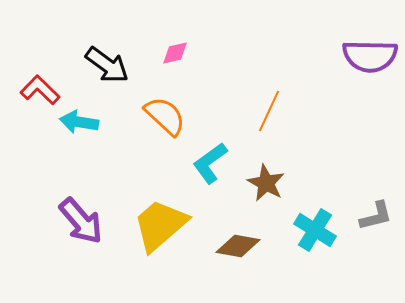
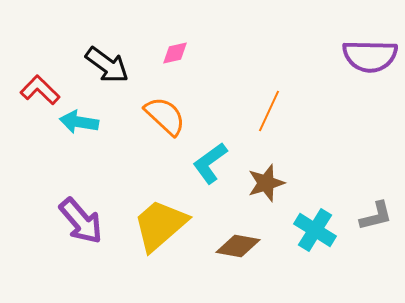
brown star: rotated 27 degrees clockwise
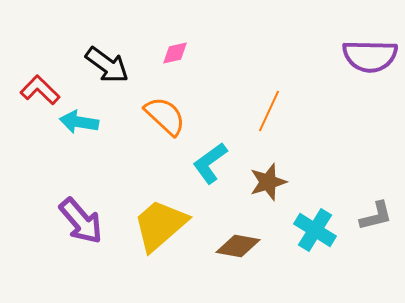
brown star: moved 2 px right, 1 px up
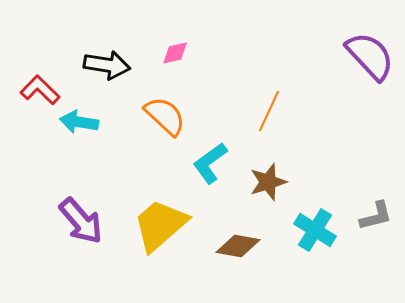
purple semicircle: rotated 134 degrees counterclockwise
black arrow: rotated 27 degrees counterclockwise
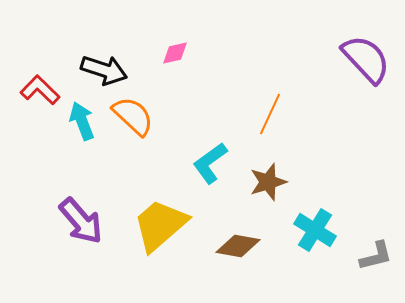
purple semicircle: moved 4 px left, 3 px down
black arrow: moved 3 px left, 5 px down; rotated 9 degrees clockwise
orange line: moved 1 px right, 3 px down
orange semicircle: moved 32 px left
cyan arrow: moved 3 px right, 1 px up; rotated 60 degrees clockwise
gray L-shape: moved 40 px down
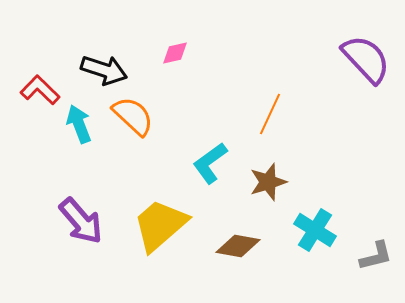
cyan arrow: moved 3 px left, 3 px down
